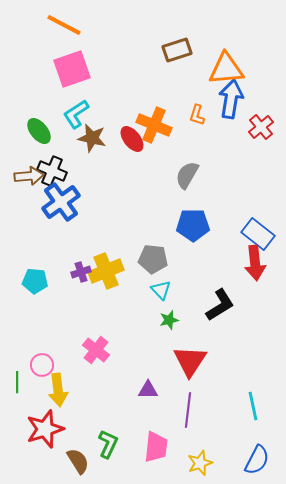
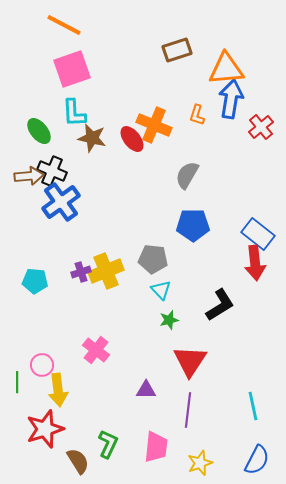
cyan L-shape: moved 2 px left, 1 px up; rotated 60 degrees counterclockwise
purple triangle: moved 2 px left
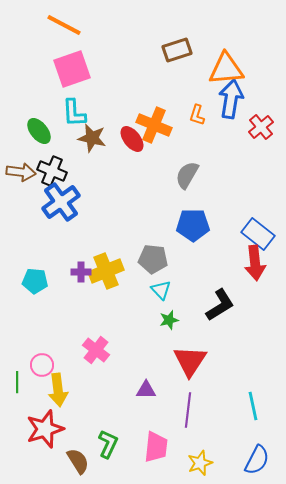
brown arrow: moved 8 px left, 4 px up; rotated 12 degrees clockwise
purple cross: rotated 18 degrees clockwise
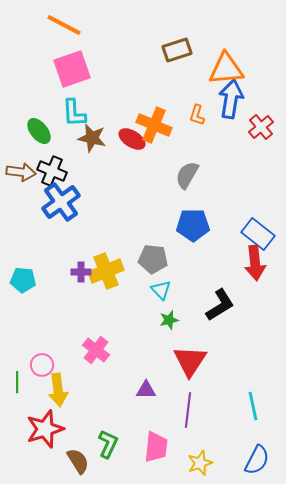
red ellipse: rotated 20 degrees counterclockwise
cyan pentagon: moved 12 px left, 1 px up
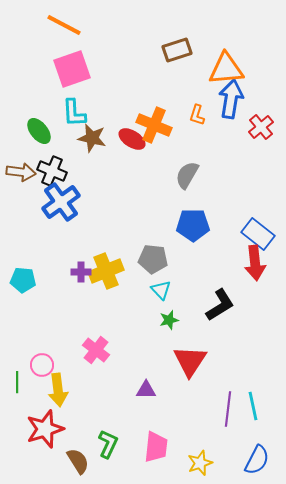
purple line: moved 40 px right, 1 px up
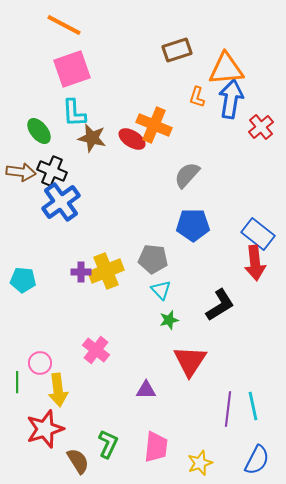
orange L-shape: moved 18 px up
gray semicircle: rotated 12 degrees clockwise
pink circle: moved 2 px left, 2 px up
